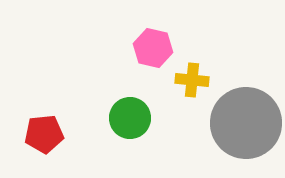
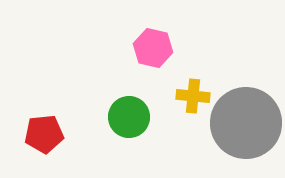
yellow cross: moved 1 px right, 16 px down
green circle: moved 1 px left, 1 px up
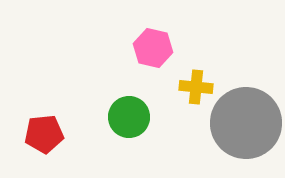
yellow cross: moved 3 px right, 9 px up
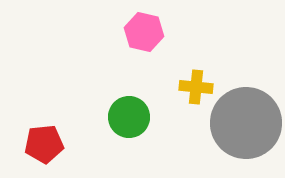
pink hexagon: moved 9 px left, 16 px up
red pentagon: moved 10 px down
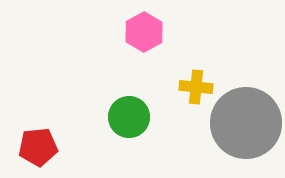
pink hexagon: rotated 18 degrees clockwise
red pentagon: moved 6 px left, 3 px down
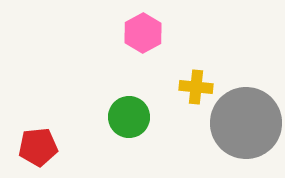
pink hexagon: moved 1 px left, 1 px down
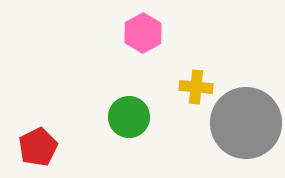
red pentagon: rotated 21 degrees counterclockwise
